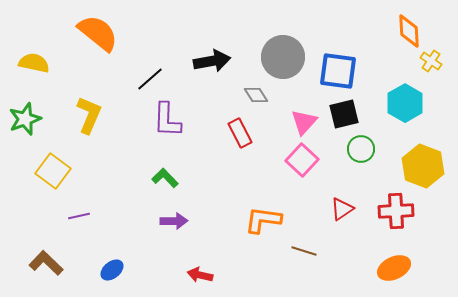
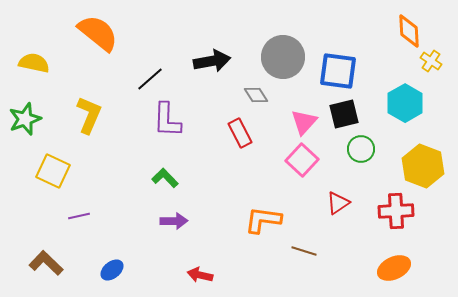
yellow square: rotated 12 degrees counterclockwise
red triangle: moved 4 px left, 6 px up
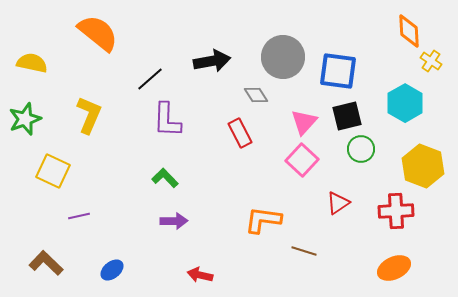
yellow semicircle: moved 2 px left
black square: moved 3 px right, 2 px down
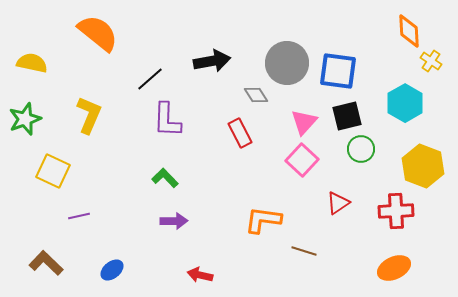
gray circle: moved 4 px right, 6 px down
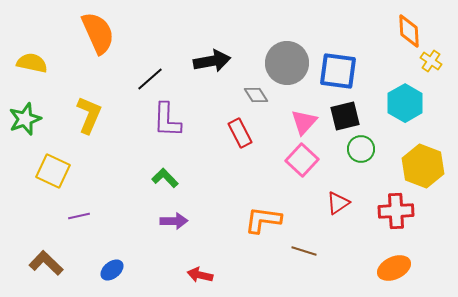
orange semicircle: rotated 27 degrees clockwise
black square: moved 2 px left
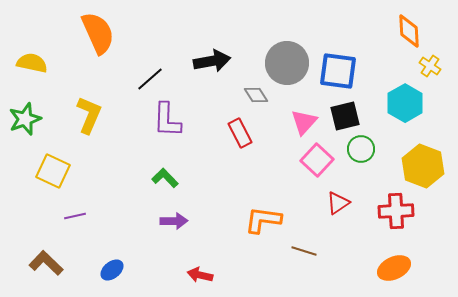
yellow cross: moved 1 px left, 5 px down
pink square: moved 15 px right
purple line: moved 4 px left
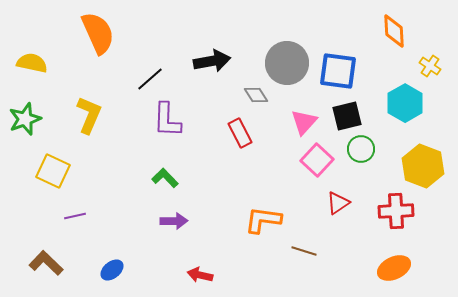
orange diamond: moved 15 px left
black square: moved 2 px right
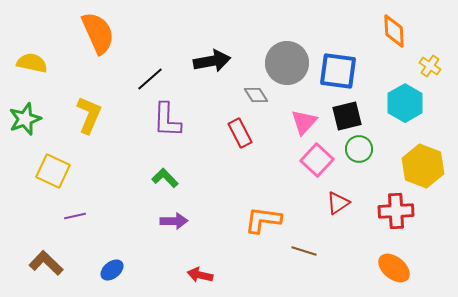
green circle: moved 2 px left
orange ellipse: rotated 64 degrees clockwise
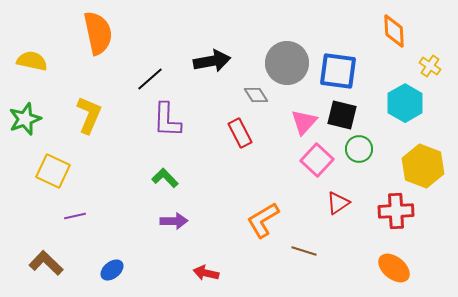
orange semicircle: rotated 12 degrees clockwise
yellow semicircle: moved 2 px up
black square: moved 5 px left, 1 px up; rotated 28 degrees clockwise
orange L-shape: rotated 39 degrees counterclockwise
red arrow: moved 6 px right, 2 px up
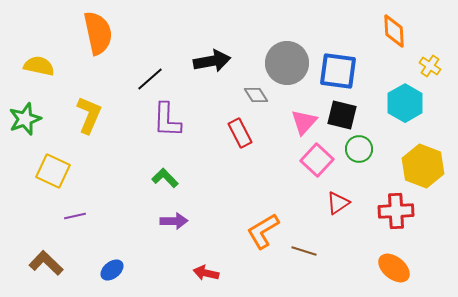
yellow semicircle: moved 7 px right, 5 px down
orange L-shape: moved 11 px down
